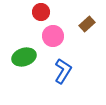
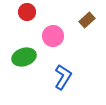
red circle: moved 14 px left
brown rectangle: moved 4 px up
blue L-shape: moved 6 px down
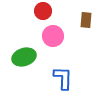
red circle: moved 16 px right, 1 px up
brown rectangle: moved 1 px left; rotated 42 degrees counterclockwise
blue L-shape: moved 1 px down; rotated 30 degrees counterclockwise
